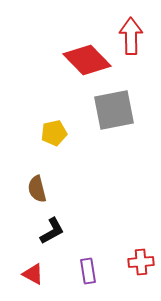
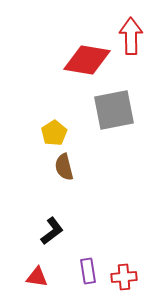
red diamond: rotated 36 degrees counterclockwise
yellow pentagon: rotated 20 degrees counterclockwise
brown semicircle: moved 27 px right, 22 px up
black L-shape: rotated 8 degrees counterclockwise
red cross: moved 17 px left, 15 px down
red triangle: moved 4 px right, 3 px down; rotated 20 degrees counterclockwise
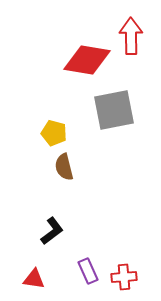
yellow pentagon: rotated 25 degrees counterclockwise
purple rectangle: rotated 15 degrees counterclockwise
red triangle: moved 3 px left, 2 px down
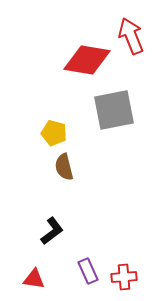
red arrow: rotated 21 degrees counterclockwise
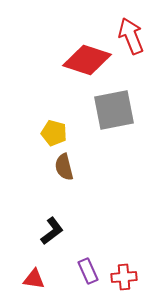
red diamond: rotated 9 degrees clockwise
